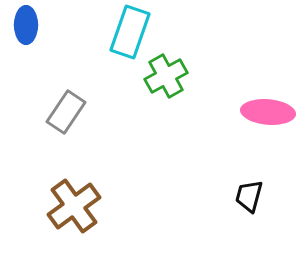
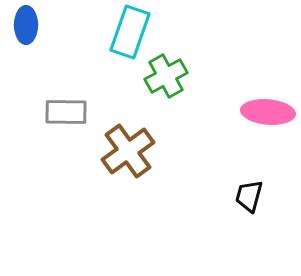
gray rectangle: rotated 57 degrees clockwise
brown cross: moved 54 px right, 55 px up
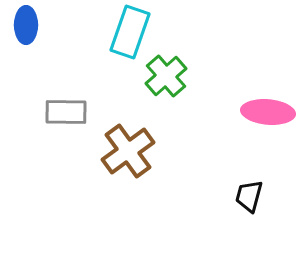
green cross: rotated 12 degrees counterclockwise
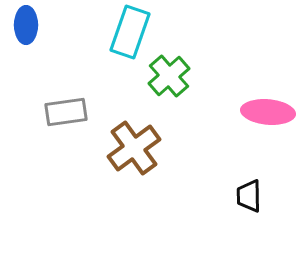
green cross: moved 3 px right
gray rectangle: rotated 9 degrees counterclockwise
brown cross: moved 6 px right, 3 px up
black trapezoid: rotated 16 degrees counterclockwise
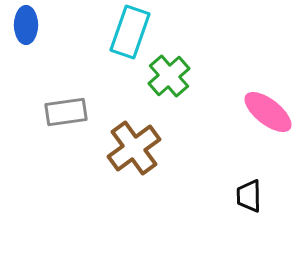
pink ellipse: rotated 33 degrees clockwise
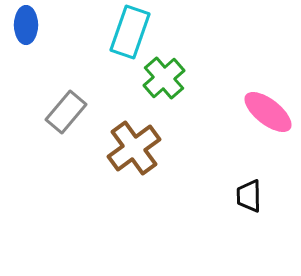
green cross: moved 5 px left, 2 px down
gray rectangle: rotated 42 degrees counterclockwise
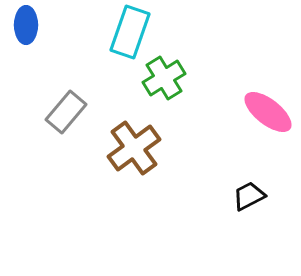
green cross: rotated 9 degrees clockwise
black trapezoid: rotated 64 degrees clockwise
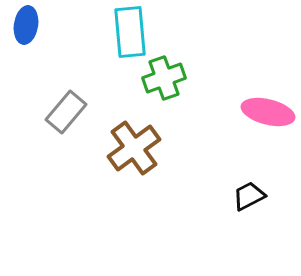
blue ellipse: rotated 9 degrees clockwise
cyan rectangle: rotated 24 degrees counterclockwise
green cross: rotated 12 degrees clockwise
pink ellipse: rotated 24 degrees counterclockwise
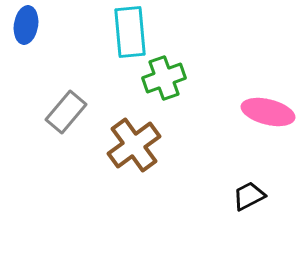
brown cross: moved 3 px up
